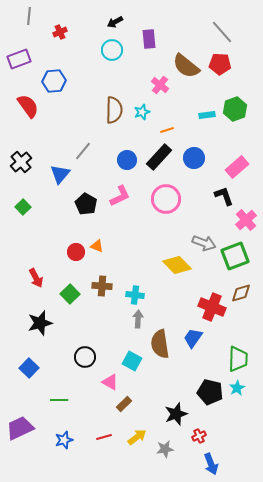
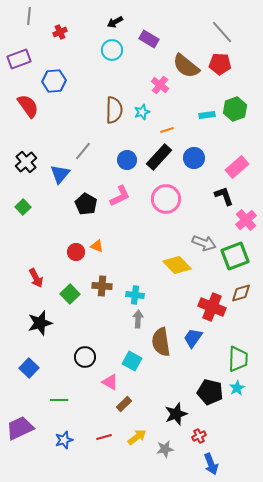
purple rectangle at (149, 39): rotated 54 degrees counterclockwise
black cross at (21, 162): moved 5 px right
brown semicircle at (160, 344): moved 1 px right, 2 px up
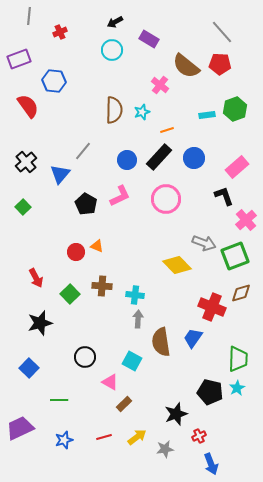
blue hexagon at (54, 81): rotated 10 degrees clockwise
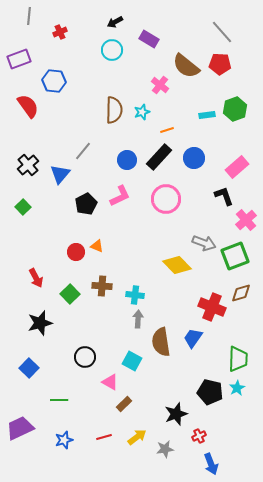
black cross at (26, 162): moved 2 px right, 3 px down
black pentagon at (86, 204): rotated 15 degrees clockwise
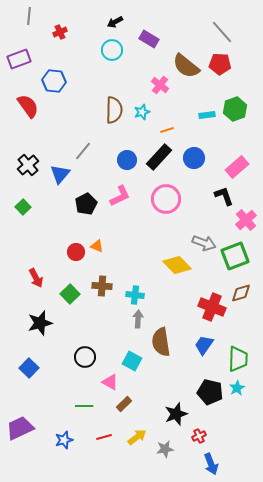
blue trapezoid at (193, 338): moved 11 px right, 7 px down
green line at (59, 400): moved 25 px right, 6 px down
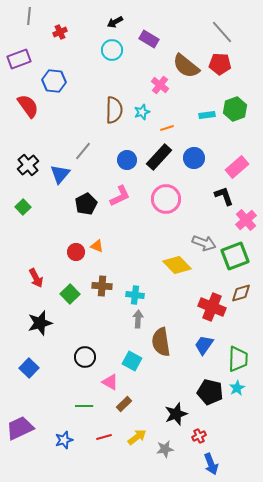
orange line at (167, 130): moved 2 px up
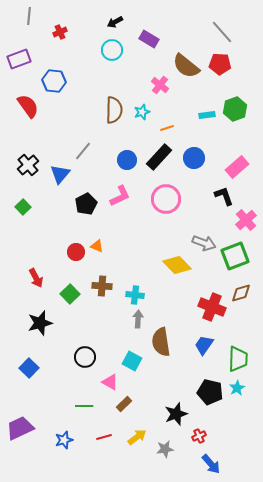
blue arrow at (211, 464): rotated 20 degrees counterclockwise
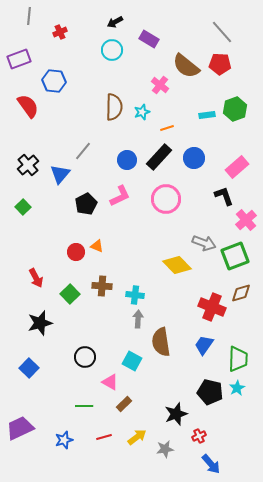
brown semicircle at (114, 110): moved 3 px up
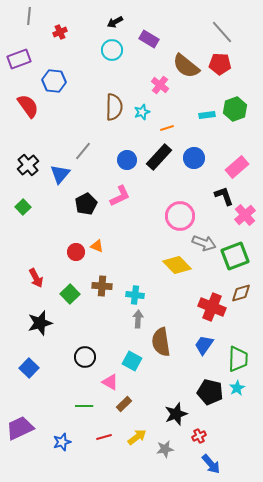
pink circle at (166, 199): moved 14 px right, 17 px down
pink cross at (246, 220): moved 1 px left, 5 px up
blue star at (64, 440): moved 2 px left, 2 px down
